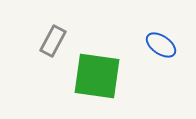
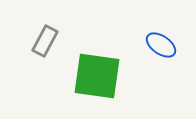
gray rectangle: moved 8 px left
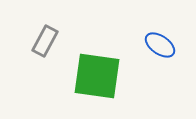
blue ellipse: moved 1 px left
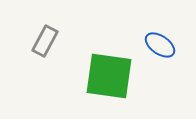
green square: moved 12 px right
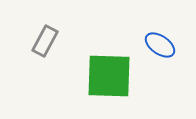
green square: rotated 6 degrees counterclockwise
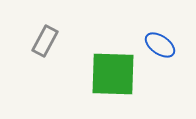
green square: moved 4 px right, 2 px up
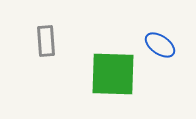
gray rectangle: moved 1 px right; rotated 32 degrees counterclockwise
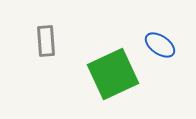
green square: rotated 27 degrees counterclockwise
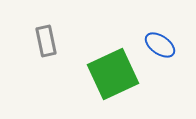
gray rectangle: rotated 8 degrees counterclockwise
